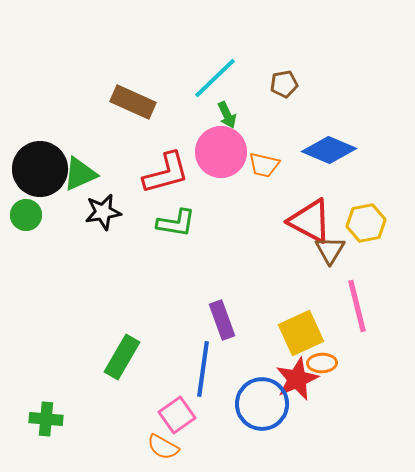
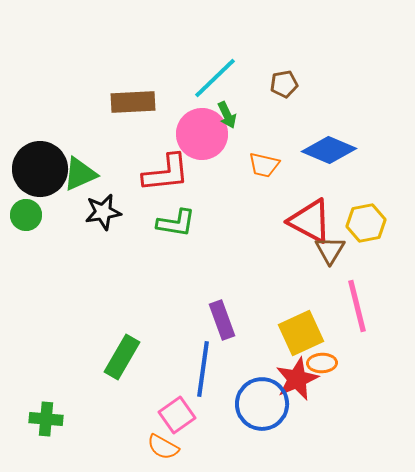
brown rectangle: rotated 27 degrees counterclockwise
pink circle: moved 19 px left, 18 px up
red L-shape: rotated 9 degrees clockwise
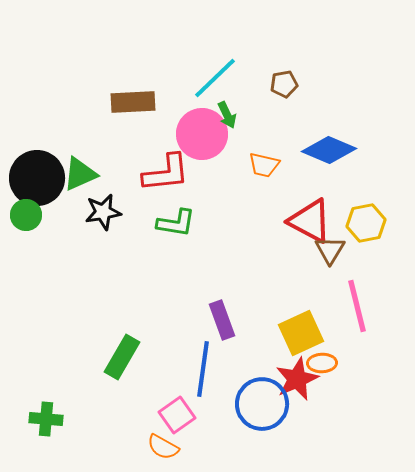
black circle: moved 3 px left, 9 px down
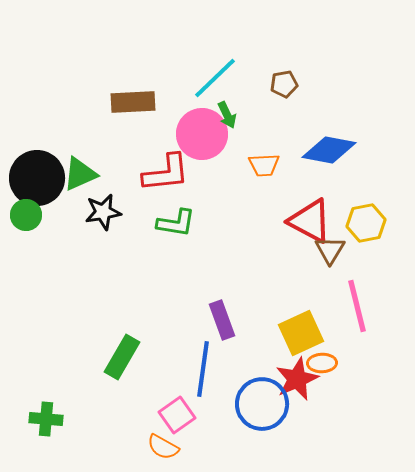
blue diamond: rotated 12 degrees counterclockwise
orange trapezoid: rotated 16 degrees counterclockwise
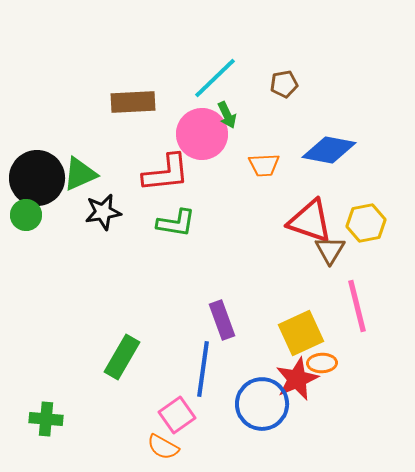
red triangle: rotated 9 degrees counterclockwise
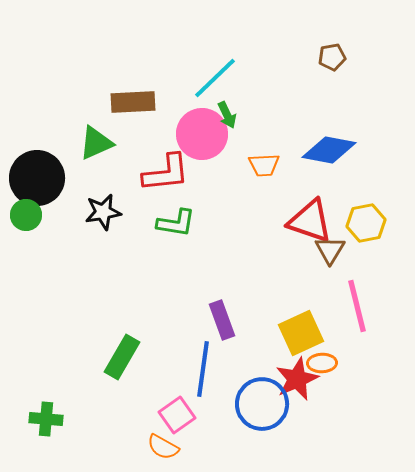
brown pentagon: moved 48 px right, 27 px up
green triangle: moved 16 px right, 31 px up
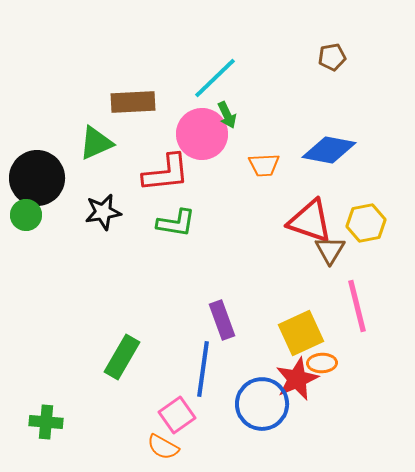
green cross: moved 3 px down
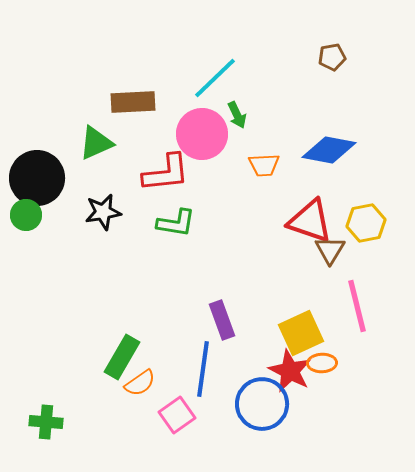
green arrow: moved 10 px right
red star: moved 7 px left, 8 px up; rotated 21 degrees counterclockwise
orange semicircle: moved 23 px left, 64 px up; rotated 64 degrees counterclockwise
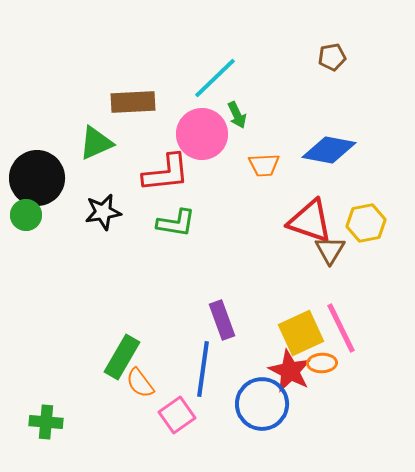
pink line: moved 16 px left, 22 px down; rotated 12 degrees counterclockwise
orange semicircle: rotated 88 degrees clockwise
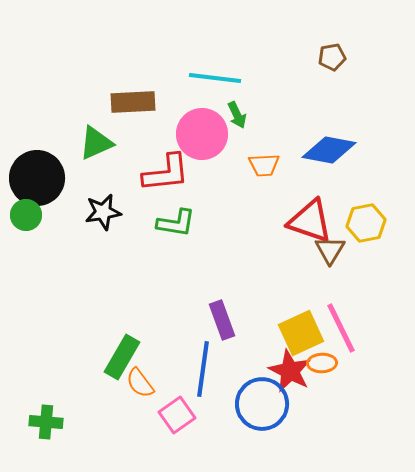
cyan line: rotated 51 degrees clockwise
